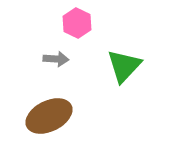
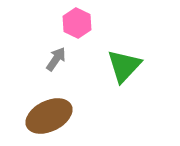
gray arrow: rotated 60 degrees counterclockwise
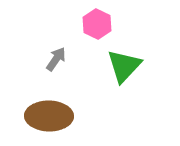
pink hexagon: moved 20 px right, 1 px down
brown ellipse: rotated 27 degrees clockwise
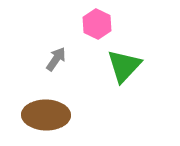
brown ellipse: moved 3 px left, 1 px up
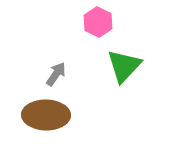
pink hexagon: moved 1 px right, 2 px up
gray arrow: moved 15 px down
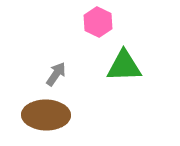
green triangle: rotated 45 degrees clockwise
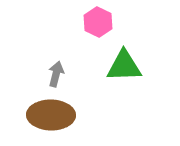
gray arrow: rotated 20 degrees counterclockwise
brown ellipse: moved 5 px right
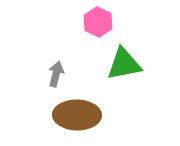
green triangle: moved 2 px up; rotated 9 degrees counterclockwise
brown ellipse: moved 26 px right
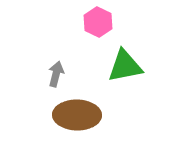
green triangle: moved 1 px right, 2 px down
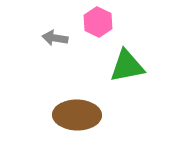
green triangle: moved 2 px right
gray arrow: moved 1 px left, 36 px up; rotated 95 degrees counterclockwise
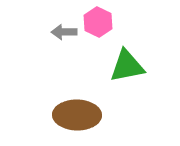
gray arrow: moved 9 px right, 6 px up; rotated 10 degrees counterclockwise
